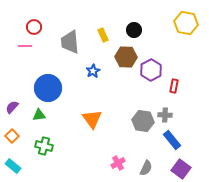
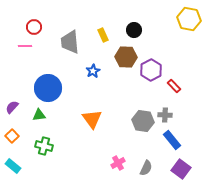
yellow hexagon: moved 3 px right, 4 px up
red rectangle: rotated 56 degrees counterclockwise
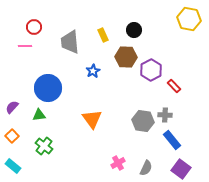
green cross: rotated 24 degrees clockwise
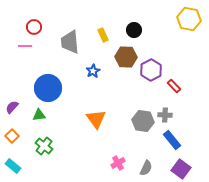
orange triangle: moved 4 px right
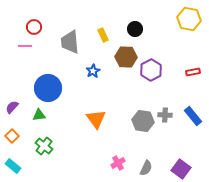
black circle: moved 1 px right, 1 px up
red rectangle: moved 19 px right, 14 px up; rotated 56 degrees counterclockwise
blue rectangle: moved 21 px right, 24 px up
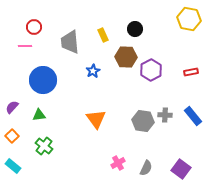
red rectangle: moved 2 px left
blue circle: moved 5 px left, 8 px up
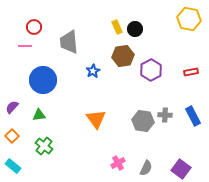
yellow rectangle: moved 14 px right, 8 px up
gray trapezoid: moved 1 px left
brown hexagon: moved 3 px left, 1 px up; rotated 10 degrees counterclockwise
blue rectangle: rotated 12 degrees clockwise
